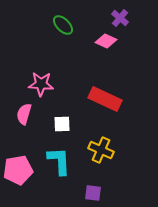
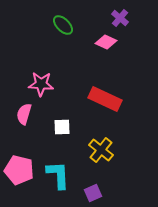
pink diamond: moved 1 px down
white square: moved 3 px down
yellow cross: rotated 15 degrees clockwise
cyan L-shape: moved 1 px left, 14 px down
pink pentagon: moved 1 px right; rotated 24 degrees clockwise
purple square: rotated 30 degrees counterclockwise
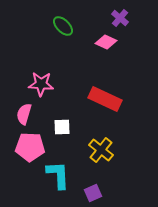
green ellipse: moved 1 px down
pink pentagon: moved 11 px right, 23 px up; rotated 12 degrees counterclockwise
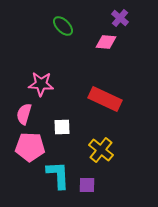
pink diamond: rotated 20 degrees counterclockwise
purple square: moved 6 px left, 8 px up; rotated 24 degrees clockwise
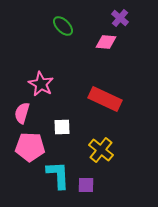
pink star: rotated 25 degrees clockwise
pink semicircle: moved 2 px left, 1 px up
purple square: moved 1 px left
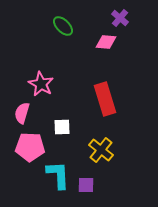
red rectangle: rotated 48 degrees clockwise
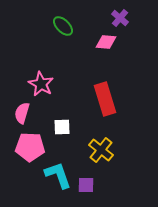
cyan L-shape: rotated 16 degrees counterclockwise
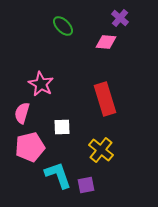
pink pentagon: rotated 16 degrees counterclockwise
purple square: rotated 12 degrees counterclockwise
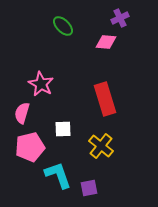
purple cross: rotated 24 degrees clockwise
white square: moved 1 px right, 2 px down
yellow cross: moved 4 px up
purple square: moved 3 px right, 3 px down
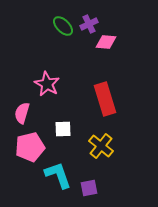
purple cross: moved 31 px left, 6 px down
pink star: moved 6 px right
